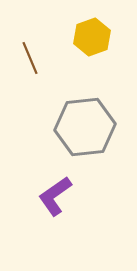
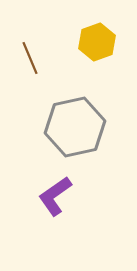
yellow hexagon: moved 5 px right, 5 px down
gray hexagon: moved 10 px left; rotated 6 degrees counterclockwise
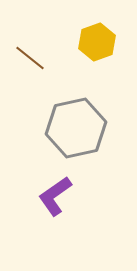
brown line: rotated 28 degrees counterclockwise
gray hexagon: moved 1 px right, 1 px down
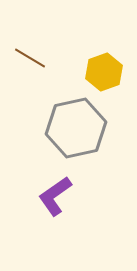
yellow hexagon: moved 7 px right, 30 px down
brown line: rotated 8 degrees counterclockwise
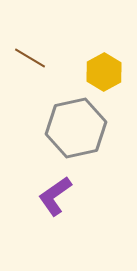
yellow hexagon: rotated 9 degrees counterclockwise
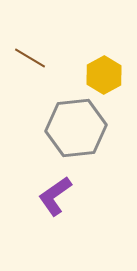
yellow hexagon: moved 3 px down
gray hexagon: rotated 6 degrees clockwise
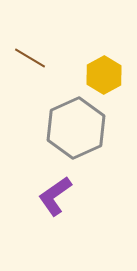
gray hexagon: rotated 18 degrees counterclockwise
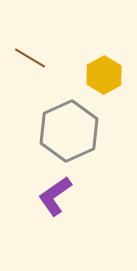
gray hexagon: moved 7 px left, 3 px down
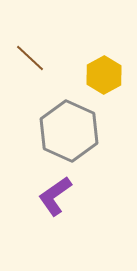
brown line: rotated 12 degrees clockwise
gray hexagon: rotated 12 degrees counterclockwise
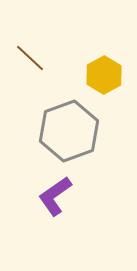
gray hexagon: rotated 16 degrees clockwise
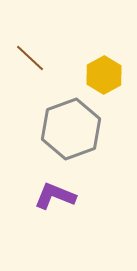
gray hexagon: moved 2 px right, 2 px up
purple L-shape: rotated 57 degrees clockwise
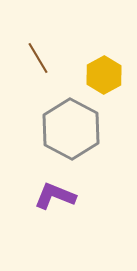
brown line: moved 8 px right; rotated 16 degrees clockwise
gray hexagon: rotated 12 degrees counterclockwise
